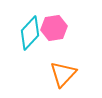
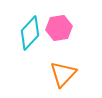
pink hexagon: moved 5 px right
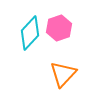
pink hexagon: rotated 10 degrees counterclockwise
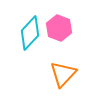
pink hexagon: rotated 20 degrees counterclockwise
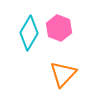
cyan diamond: moved 1 px left; rotated 12 degrees counterclockwise
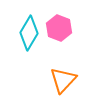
orange triangle: moved 6 px down
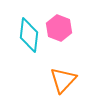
cyan diamond: moved 2 px down; rotated 24 degrees counterclockwise
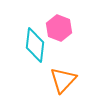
cyan diamond: moved 6 px right, 10 px down
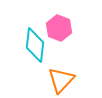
orange triangle: moved 2 px left
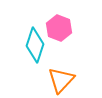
cyan diamond: rotated 12 degrees clockwise
